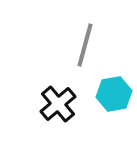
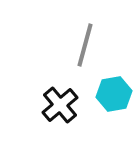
black cross: moved 2 px right, 1 px down
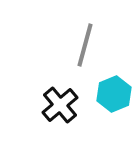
cyan hexagon: rotated 12 degrees counterclockwise
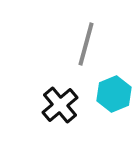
gray line: moved 1 px right, 1 px up
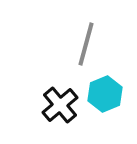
cyan hexagon: moved 9 px left
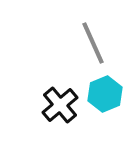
gray line: moved 7 px right, 1 px up; rotated 39 degrees counterclockwise
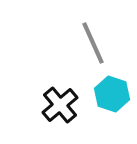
cyan hexagon: moved 7 px right; rotated 20 degrees counterclockwise
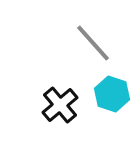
gray line: rotated 18 degrees counterclockwise
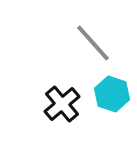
black cross: moved 2 px right, 1 px up
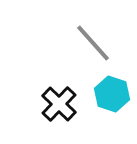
black cross: moved 3 px left; rotated 6 degrees counterclockwise
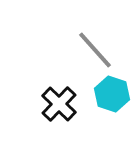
gray line: moved 2 px right, 7 px down
